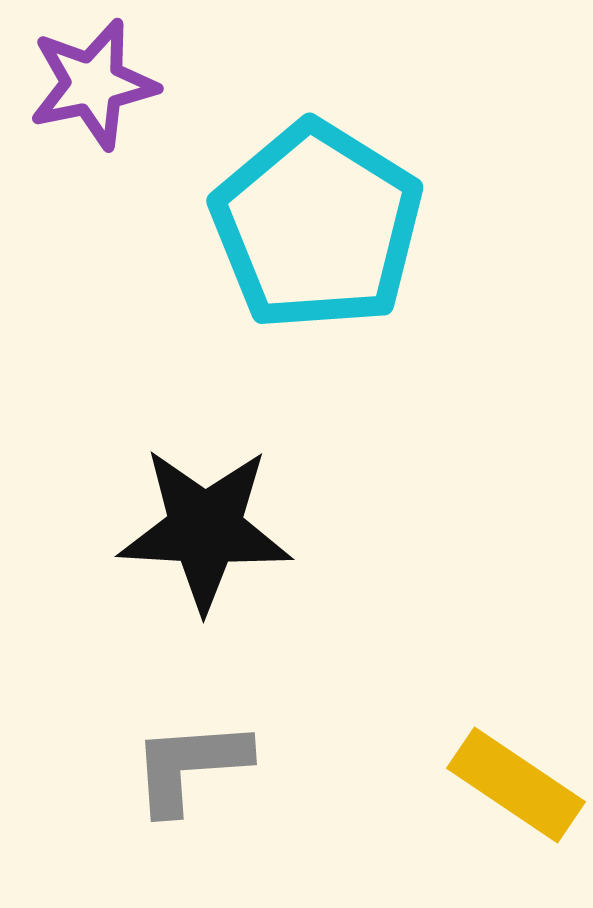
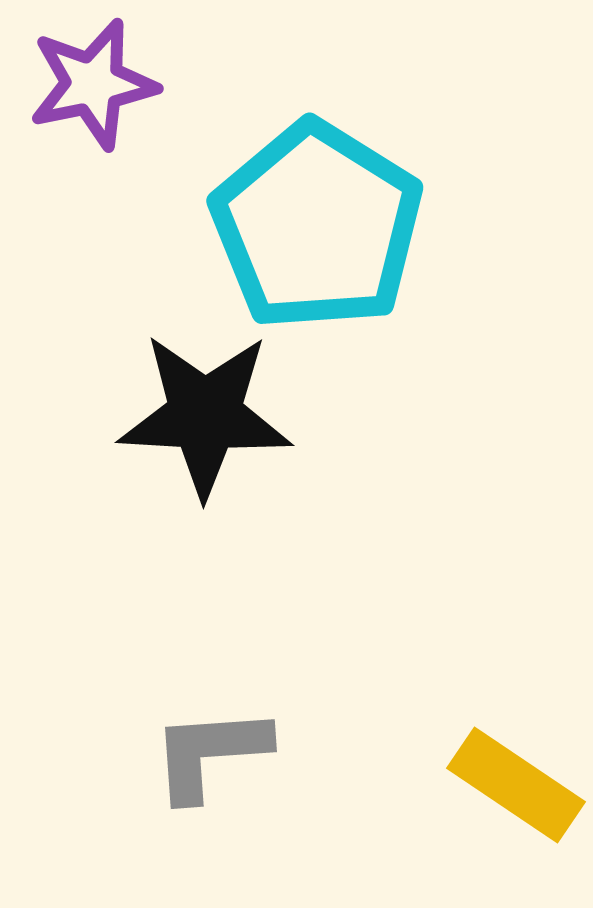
black star: moved 114 px up
gray L-shape: moved 20 px right, 13 px up
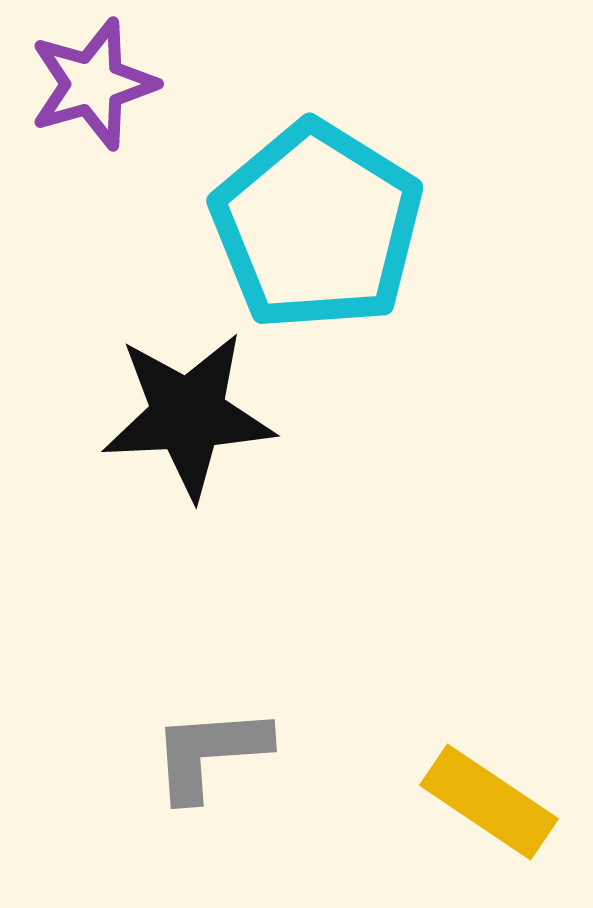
purple star: rotated 4 degrees counterclockwise
black star: moved 17 px left; rotated 6 degrees counterclockwise
yellow rectangle: moved 27 px left, 17 px down
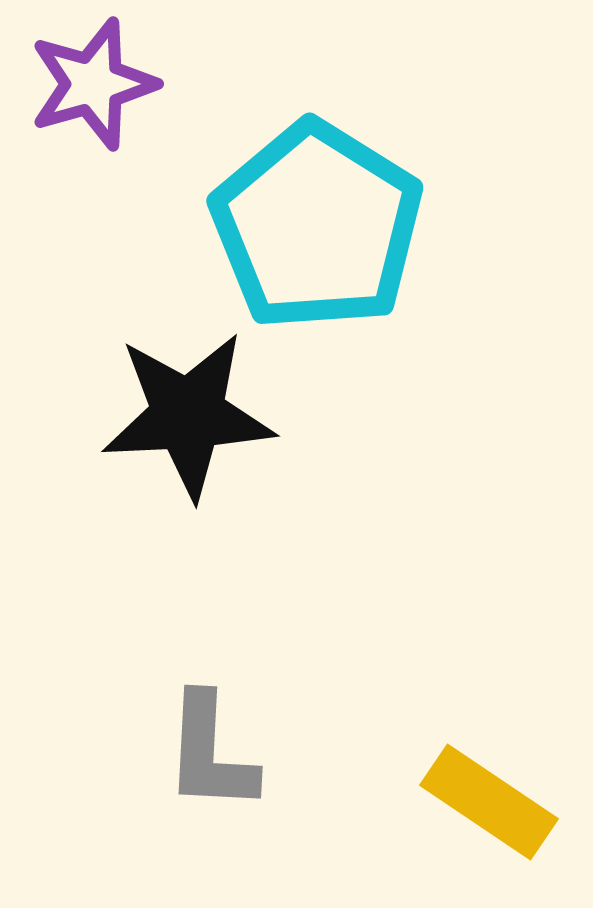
gray L-shape: rotated 83 degrees counterclockwise
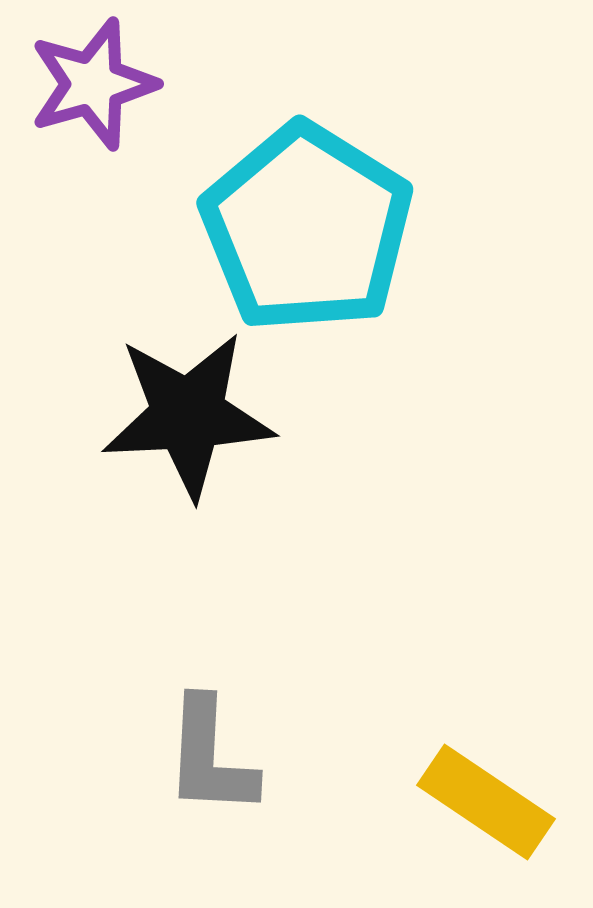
cyan pentagon: moved 10 px left, 2 px down
gray L-shape: moved 4 px down
yellow rectangle: moved 3 px left
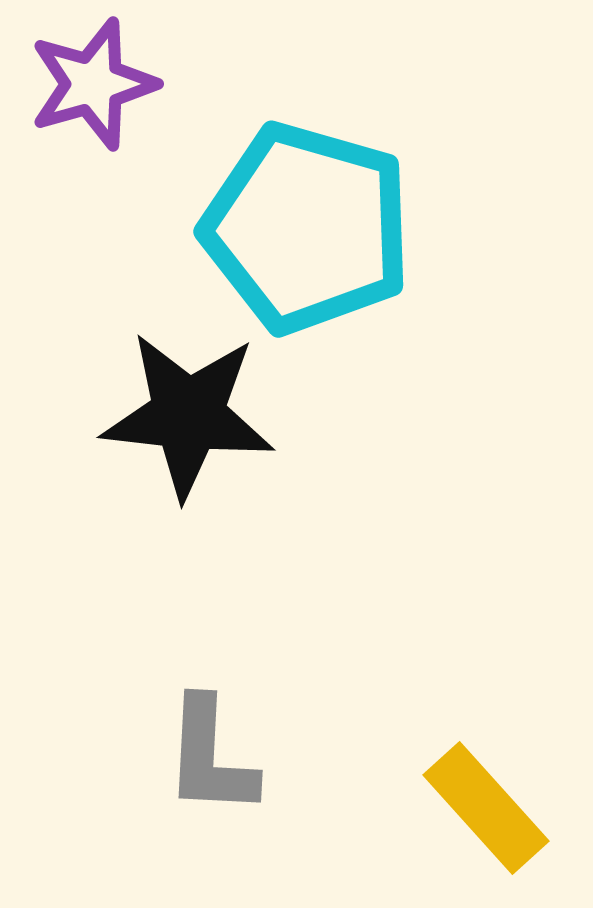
cyan pentagon: rotated 16 degrees counterclockwise
black star: rotated 9 degrees clockwise
yellow rectangle: moved 6 px down; rotated 14 degrees clockwise
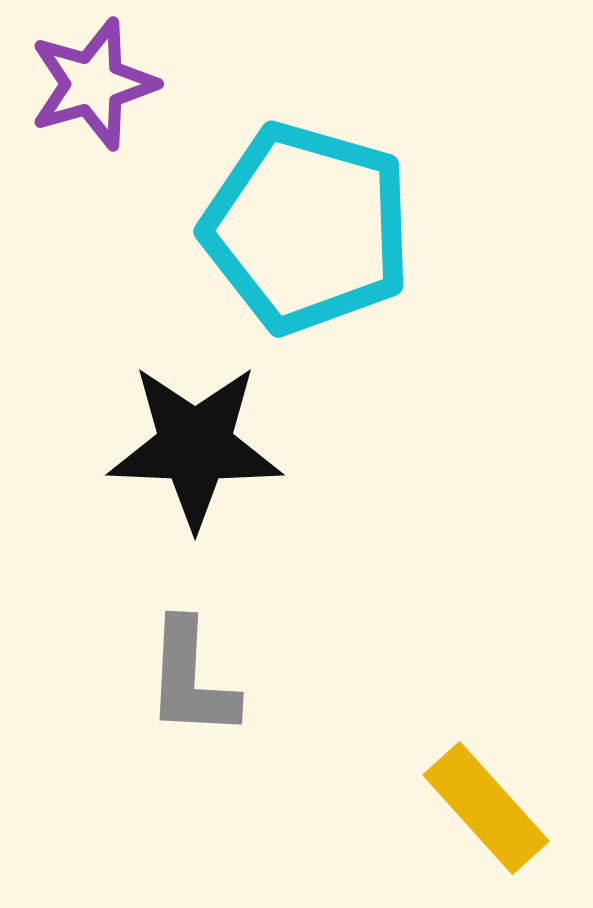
black star: moved 7 px right, 31 px down; rotated 4 degrees counterclockwise
gray L-shape: moved 19 px left, 78 px up
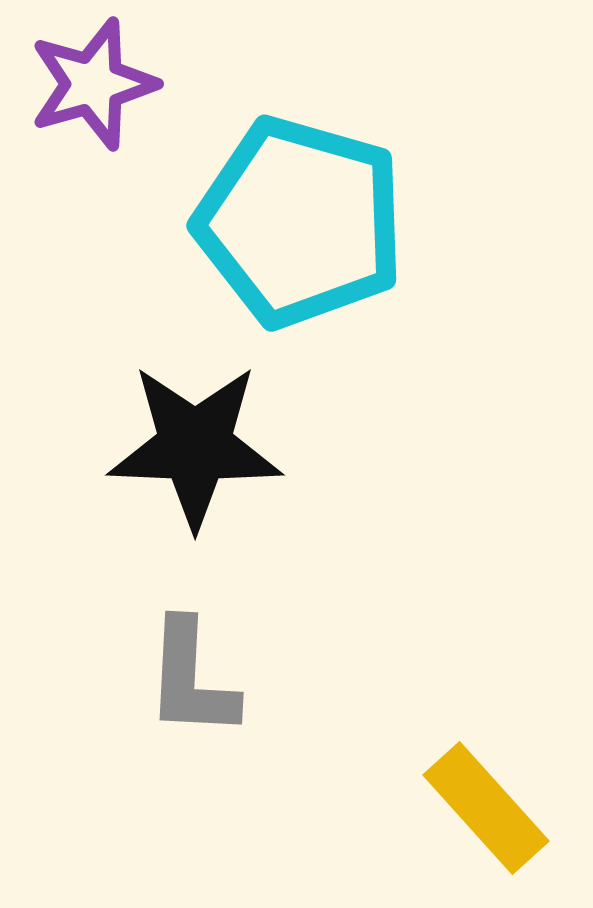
cyan pentagon: moved 7 px left, 6 px up
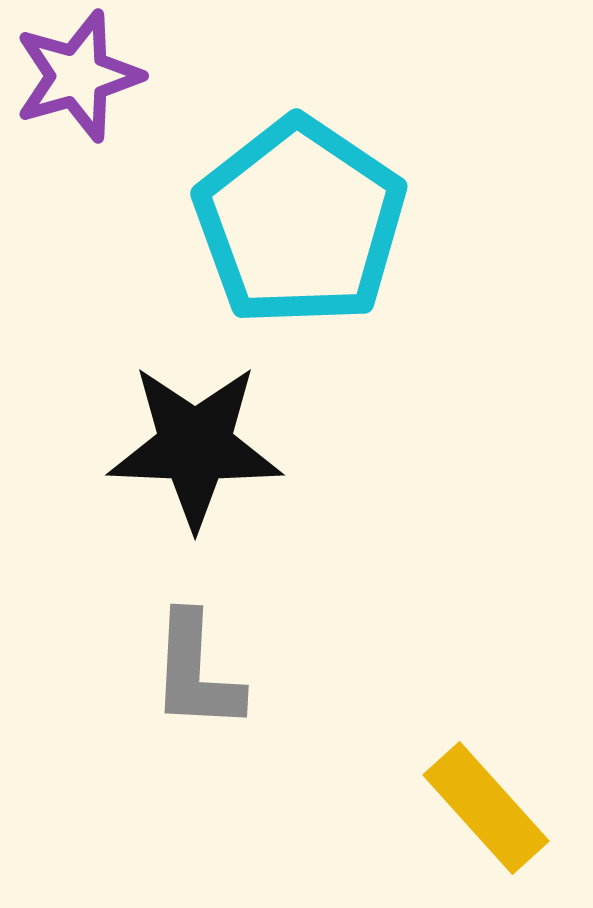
purple star: moved 15 px left, 8 px up
cyan pentagon: rotated 18 degrees clockwise
gray L-shape: moved 5 px right, 7 px up
